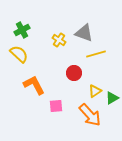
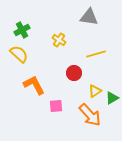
gray triangle: moved 5 px right, 16 px up; rotated 12 degrees counterclockwise
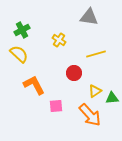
green triangle: rotated 24 degrees clockwise
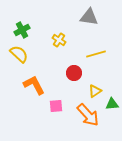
green triangle: moved 6 px down
orange arrow: moved 2 px left
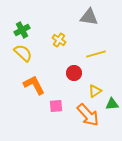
yellow semicircle: moved 4 px right, 1 px up
